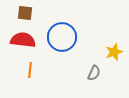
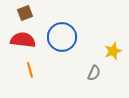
brown square: rotated 28 degrees counterclockwise
yellow star: moved 1 px left, 1 px up
orange line: rotated 21 degrees counterclockwise
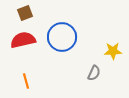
red semicircle: rotated 20 degrees counterclockwise
yellow star: rotated 18 degrees clockwise
orange line: moved 4 px left, 11 px down
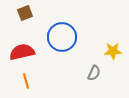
red semicircle: moved 1 px left, 12 px down
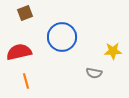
red semicircle: moved 3 px left
gray semicircle: rotated 77 degrees clockwise
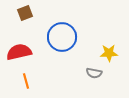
yellow star: moved 4 px left, 2 px down
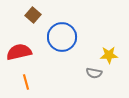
brown square: moved 8 px right, 2 px down; rotated 28 degrees counterclockwise
yellow star: moved 2 px down
orange line: moved 1 px down
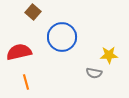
brown square: moved 3 px up
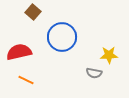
orange line: moved 2 px up; rotated 49 degrees counterclockwise
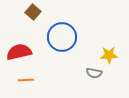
orange line: rotated 28 degrees counterclockwise
